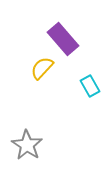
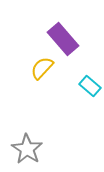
cyan rectangle: rotated 20 degrees counterclockwise
gray star: moved 4 px down
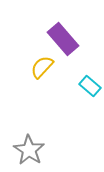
yellow semicircle: moved 1 px up
gray star: moved 2 px right, 1 px down
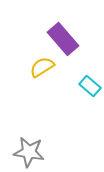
yellow semicircle: rotated 15 degrees clockwise
gray star: moved 2 px down; rotated 24 degrees counterclockwise
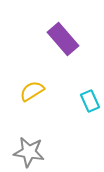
yellow semicircle: moved 10 px left, 24 px down
cyan rectangle: moved 15 px down; rotated 25 degrees clockwise
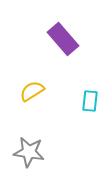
cyan rectangle: rotated 30 degrees clockwise
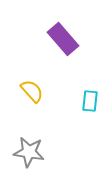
yellow semicircle: rotated 80 degrees clockwise
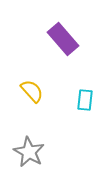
cyan rectangle: moved 5 px left, 1 px up
gray star: rotated 20 degrees clockwise
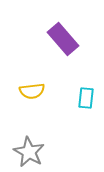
yellow semicircle: rotated 125 degrees clockwise
cyan rectangle: moved 1 px right, 2 px up
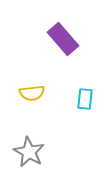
yellow semicircle: moved 2 px down
cyan rectangle: moved 1 px left, 1 px down
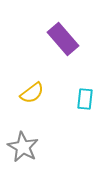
yellow semicircle: rotated 30 degrees counterclockwise
gray star: moved 6 px left, 5 px up
